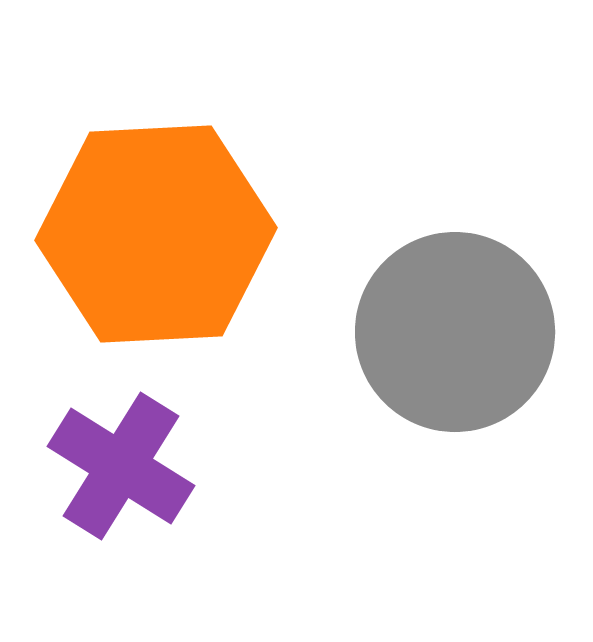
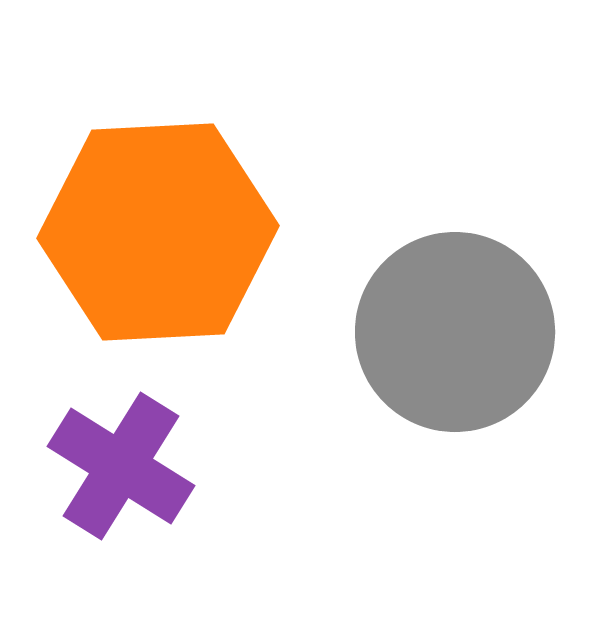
orange hexagon: moved 2 px right, 2 px up
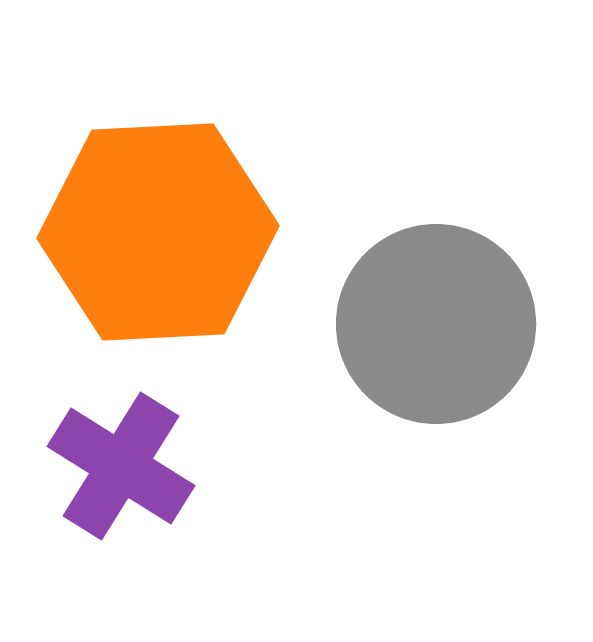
gray circle: moved 19 px left, 8 px up
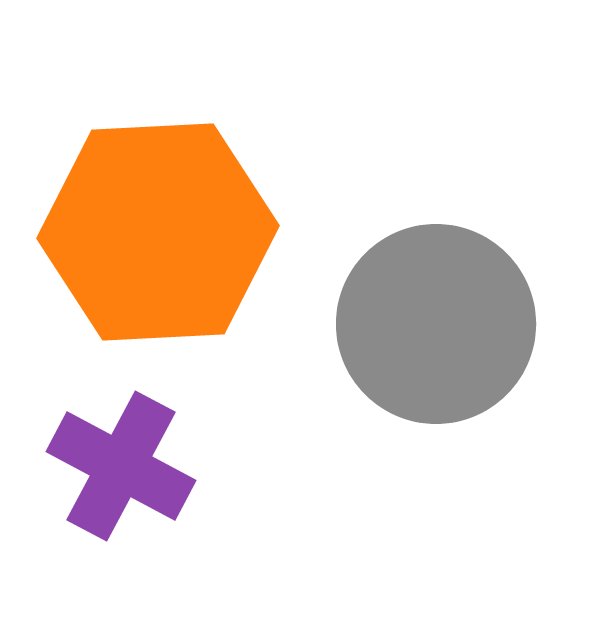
purple cross: rotated 4 degrees counterclockwise
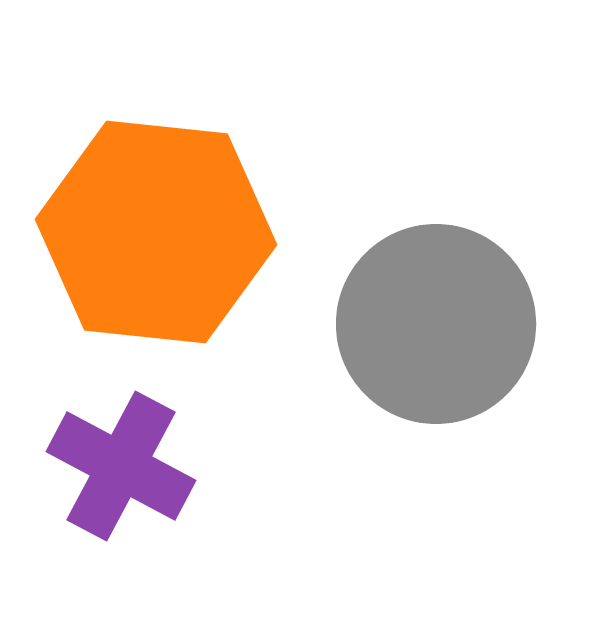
orange hexagon: moved 2 px left; rotated 9 degrees clockwise
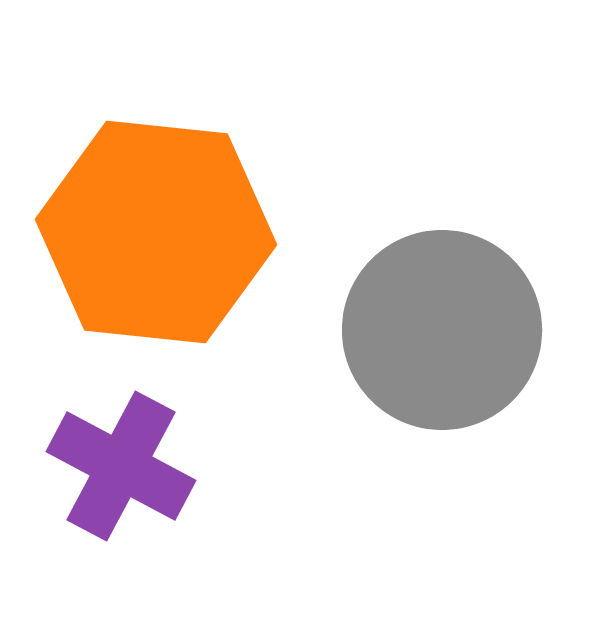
gray circle: moved 6 px right, 6 px down
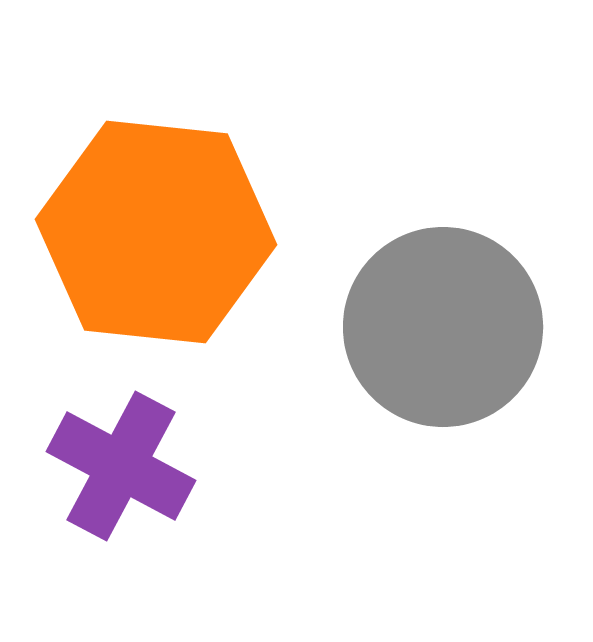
gray circle: moved 1 px right, 3 px up
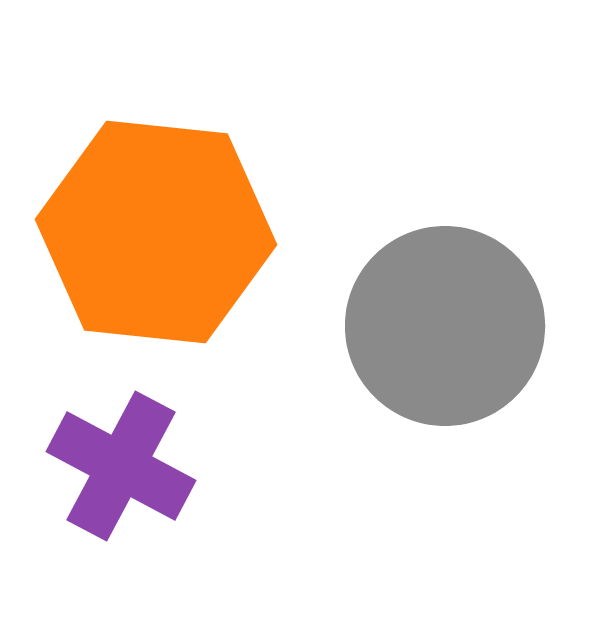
gray circle: moved 2 px right, 1 px up
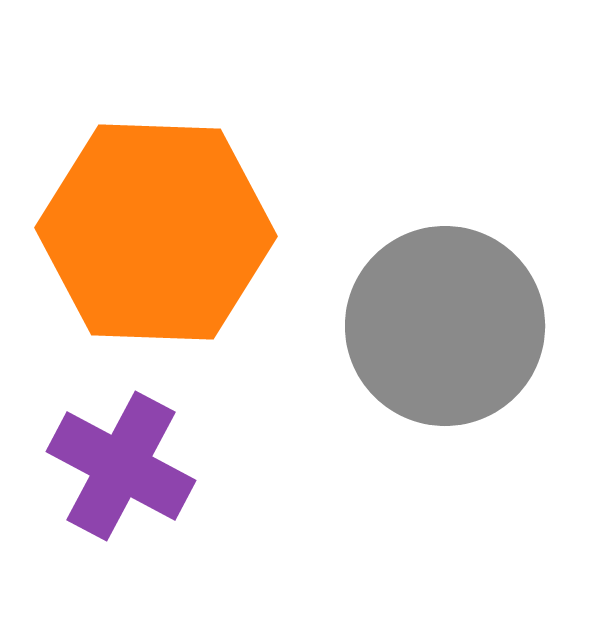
orange hexagon: rotated 4 degrees counterclockwise
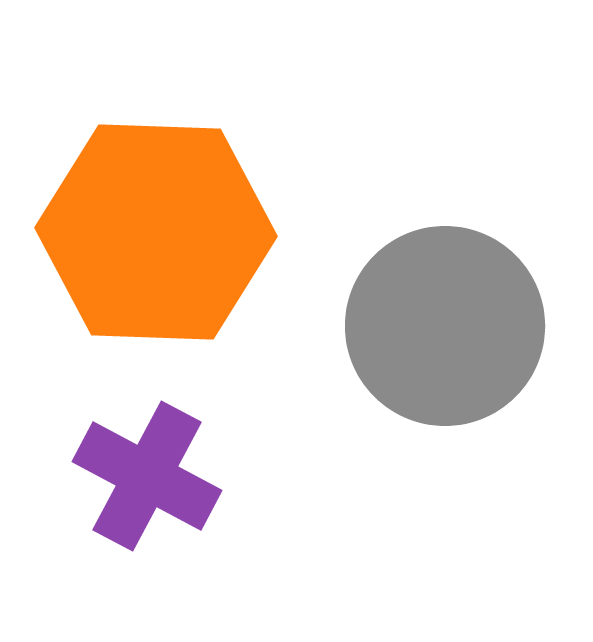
purple cross: moved 26 px right, 10 px down
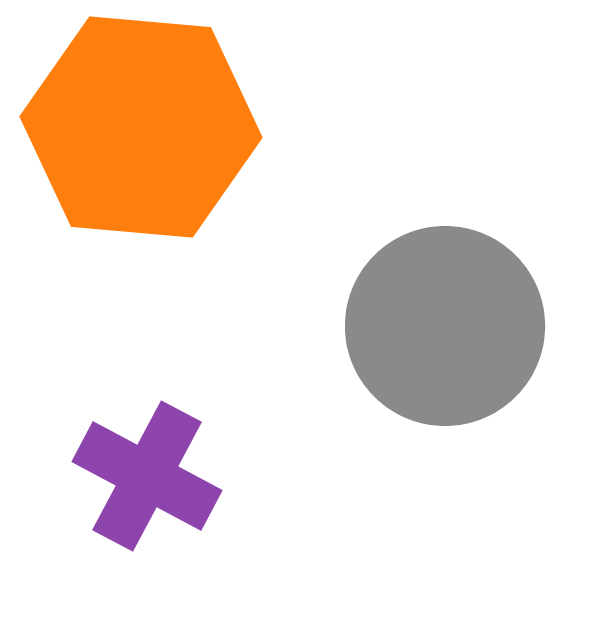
orange hexagon: moved 15 px left, 105 px up; rotated 3 degrees clockwise
